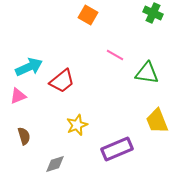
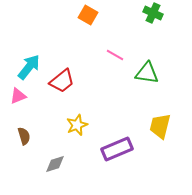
cyan arrow: rotated 28 degrees counterclockwise
yellow trapezoid: moved 3 px right, 5 px down; rotated 36 degrees clockwise
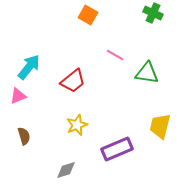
red trapezoid: moved 11 px right
gray diamond: moved 11 px right, 6 px down
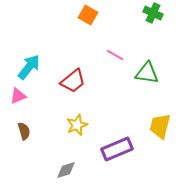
brown semicircle: moved 5 px up
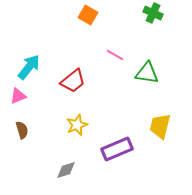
brown semicircle: moved 2 px left, 1 px up
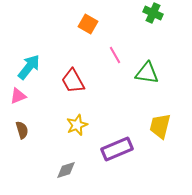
orange square: moved 9 px down
pink line: rotated 30 degrees clockwise
red trapezoid: rotated 100 degrees clockwise
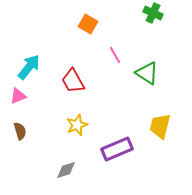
green triangle: rotated 25 degrees clockwise
brown semicircle: moved 2 px left, 1 px down
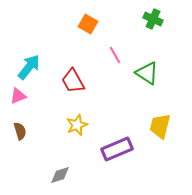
green cross: moved 6 px down
gray diamond: moved 6 px left, 5 px down
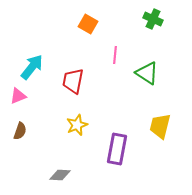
pink line: rotated 36 degrees clockwise
cyan arrow: moved 3 px right
red trapezoid: rotated 40 degrees clockwise
brown semicircle: rotated 36 degrees clockwise
purple rectangle: rotated 56 degrees counterclockwise
gray diamond: rotated 20 degrees clockwise
